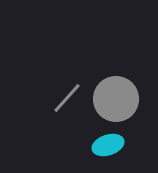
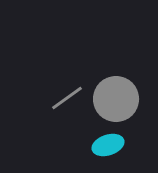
gray line: rotated 12 degrees clockwise
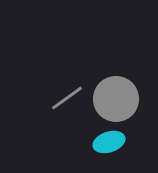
cyan ellipse: moved 1 px right, 3 px up
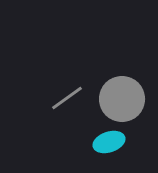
gray circle: moved 6 px right
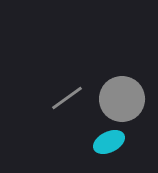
cyan ellipse: rotated 8 degrees counterclockwise
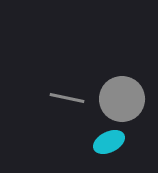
gray line: rotated 48 degrees clockwise
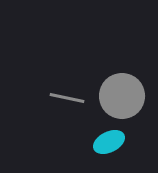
gray circle: moved 3 px up
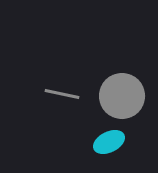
gray line: moved 5 px left, 4 px up
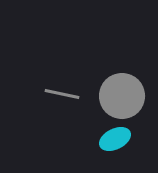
cyan ellipse: moved 6 px right, 3 px up
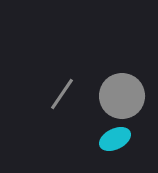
gray line: rotated 68 degrees counterclockwise
